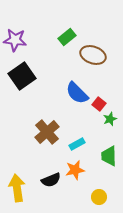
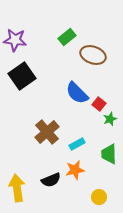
green trapezoid: moved 2 px up
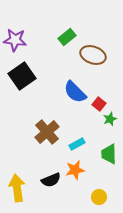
blue semicircle: moved 2 px left, 1 px up
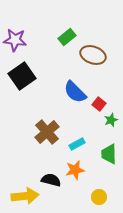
green star: moved 1 px right, 1 px down
black semicircle: rotated 144 degrees counterclockwise
yellow arrow: moved 8 px right, 8 px down; rotated 92 degrees clockwise
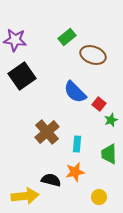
cyan rectangle: rotated 56 degrees counterclockwise
orange star: moved 2 px down
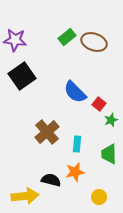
brown ellipse: moved 1 px right, 13 px up
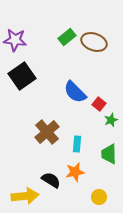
black semicircle: rotated 18 degrees clockwise
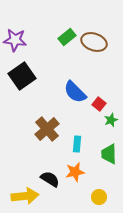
brown cross: moved 3 px up
black semicircle: moved 1 px left, 1 px up
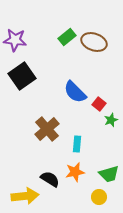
green trapezoid: moved 20 px down; rotated 105 degrees counterclockwise
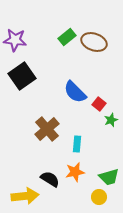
green trapezoid: moved 3 px down
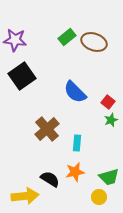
red square: moved 9 px right, 2 px up
cyan rectangle: moved 1 px up
